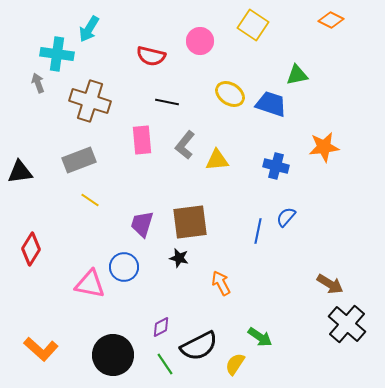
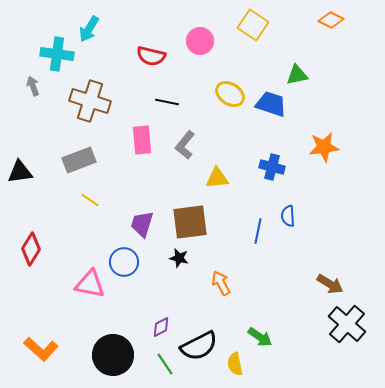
gray arrow: moved 5 px left, 3 px down
yellow triangle: moved 18 px down
blue cross: moved 4 px left, 1 px down
blue semicircle: moved 2 px right, 1 px up; rotated 45 degrees counterclockwise
blue circle: moved 5 px up
yellow semicircle: rotated 45 degrees counterclockwise
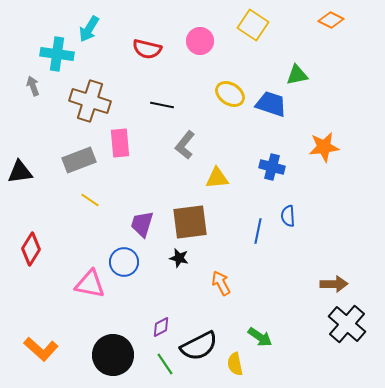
red semicircle: moved 4 px left, 7 px up
black line: moved 5 px left, 3 px down
pink rectangle: moved 22 px left, 3 px down
brown arrow: moved 4 px right; rotated 32 degrees counterclockwise
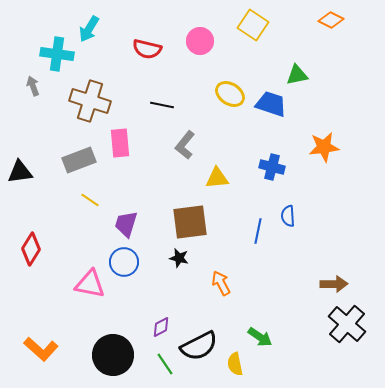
purple trapezoid: moved 16 px left
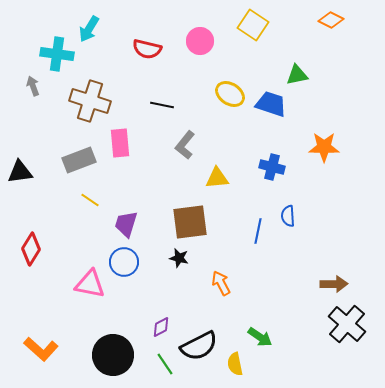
orange star: rotated 8 degrees clockwise
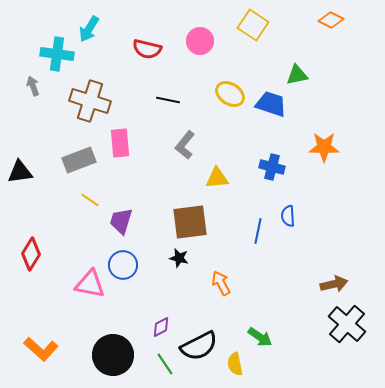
black line: moved 6 px right, 5 px up
purple trapezoid: moved 5 px left, 3 px up
red diamond: moved 5 px down
blue circle: moved 1 px left, 3 px down
brown arrow: rotated 12 degrees counterclockwise
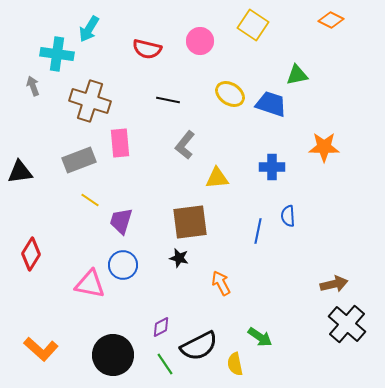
blue cross: rotated 15 degrees counterclockwise
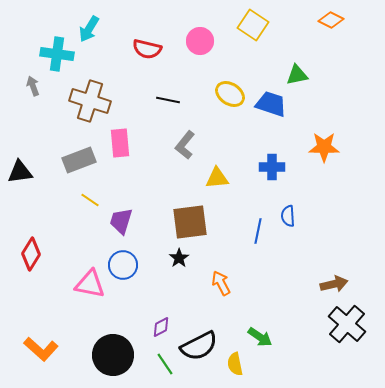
black star: rotated 24 degrees clockwise
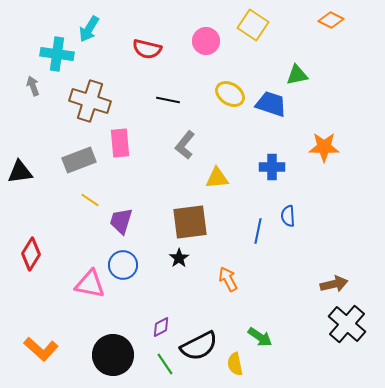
pink circle: moved 6 px right
orange arrow: moved 7 px right, 4 px up
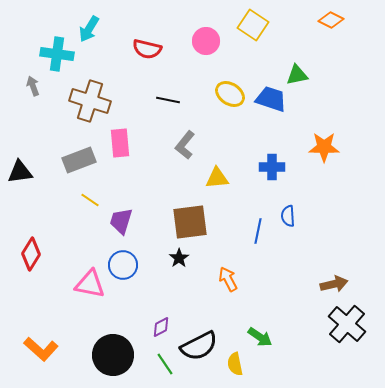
blue trapezoid: moved 5 px up
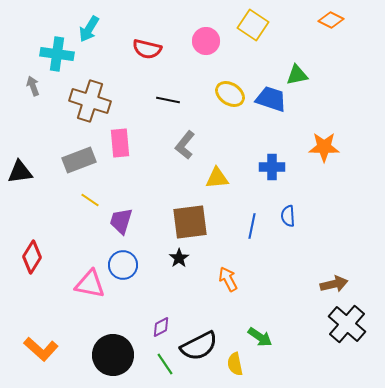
blue line: moved 6 px left, 5 px up
red diamond: moved 1 px right, 3 px down
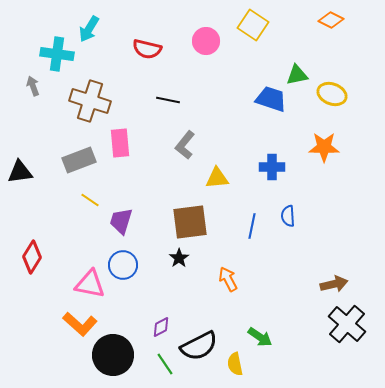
yellow ellipse: moved 102 px right; rotated 12 degrees counterclockwise
orange L-shape: moved 39 px right, 25 px up
